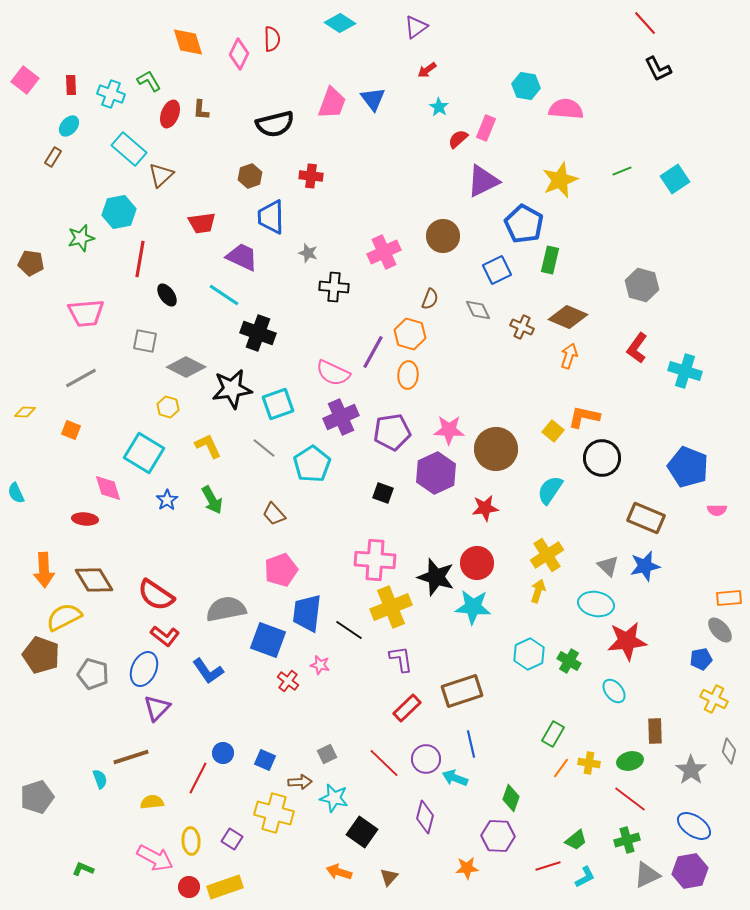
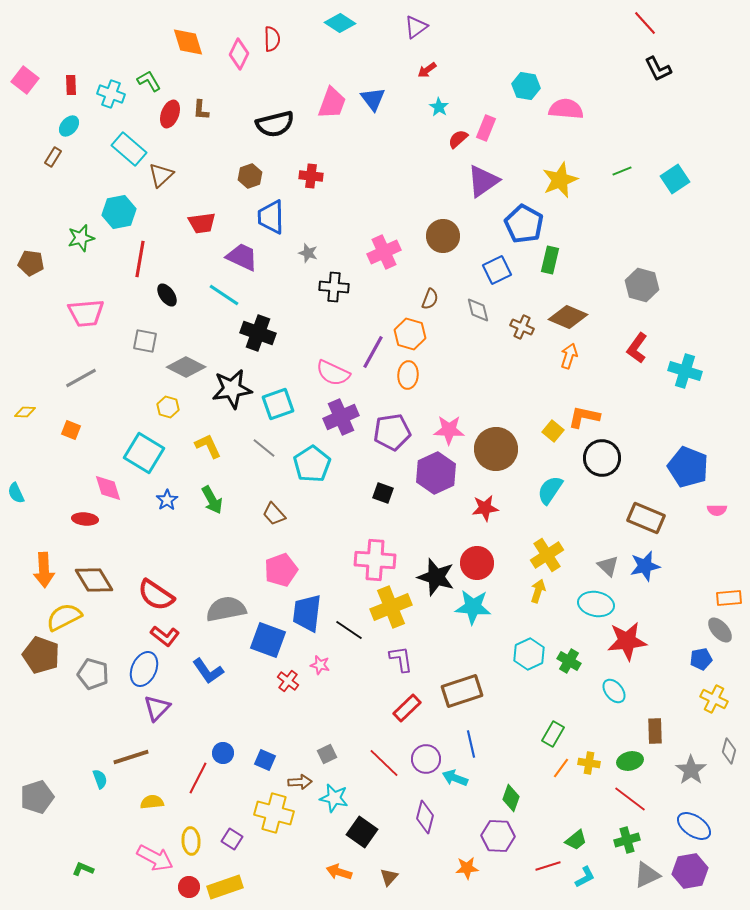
purple triangle at (483, 181): rotated 9 degrees counterclockwise
gray diamond at (478, 310): rotated 12 degrees clockwise
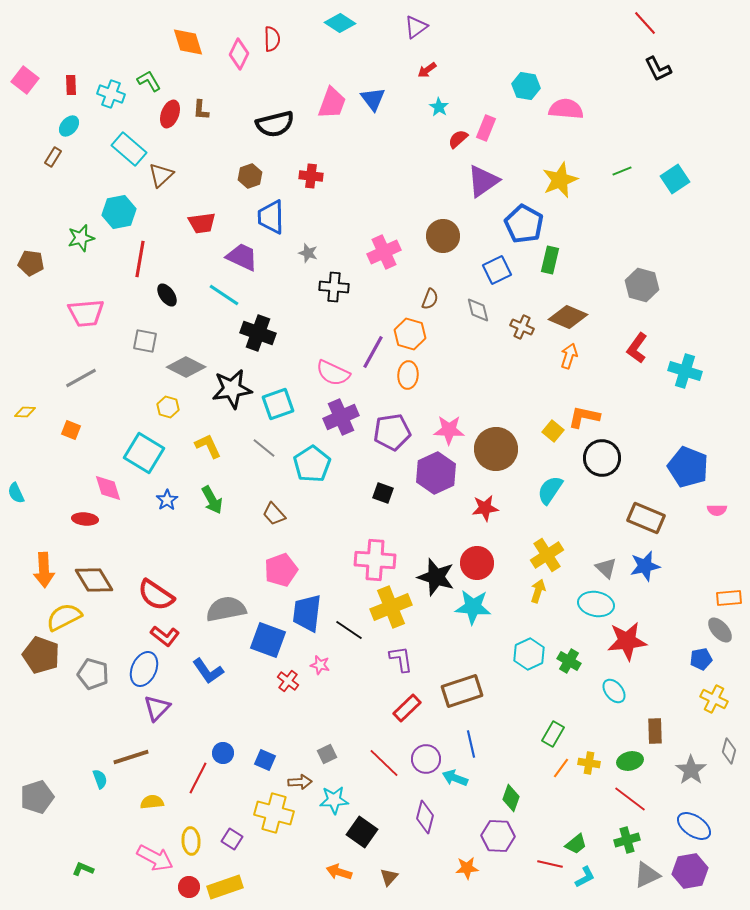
gray triangle at (608, 566): moved 2 px left, 2 px down
cyan star at (334, 798): moved 2 px down; rotated 16 degrees counterclockwise
green trapezoid at (576, 840): moved 4 px down
red line at (548, 866): moved 2 px right, 2 px up; rotated 30 degrees clockwise
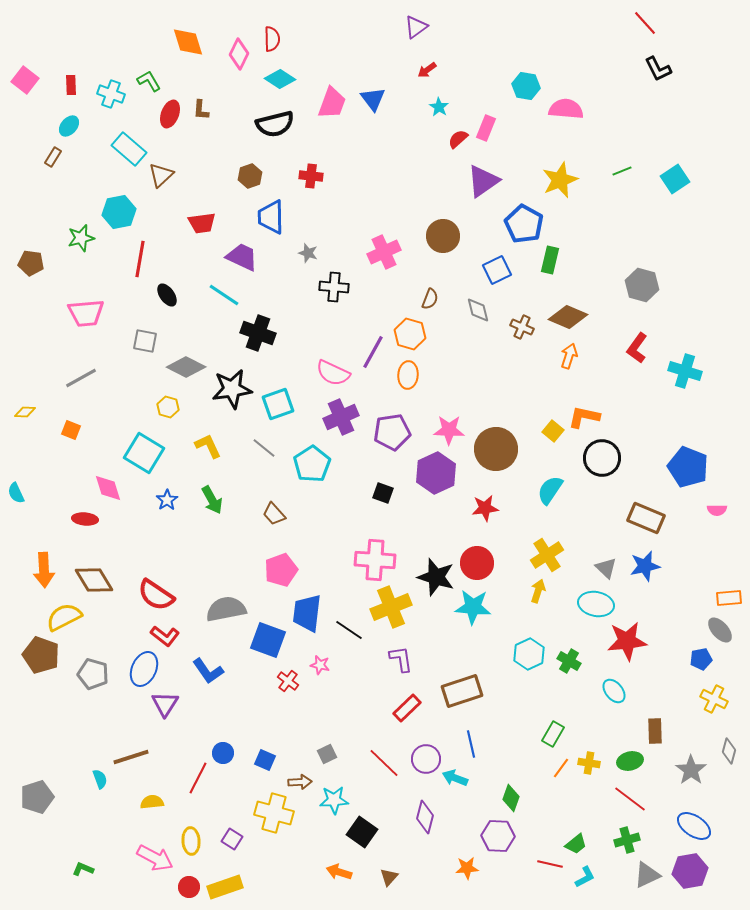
cyan diamond at (340, 23): moved 60 px left, 56 px down
purple triangle at (157, 708): moved 8 px right, 4 px up; rotated 12 degrees counterclockwise
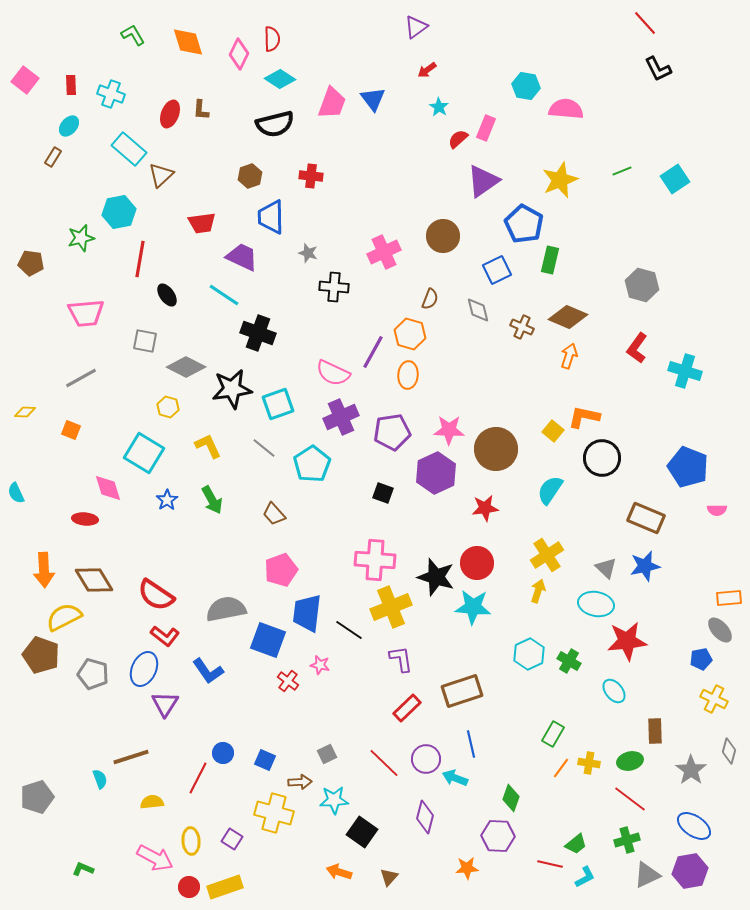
green L-shape at (149, 81): moved 16 px left, 46 px up
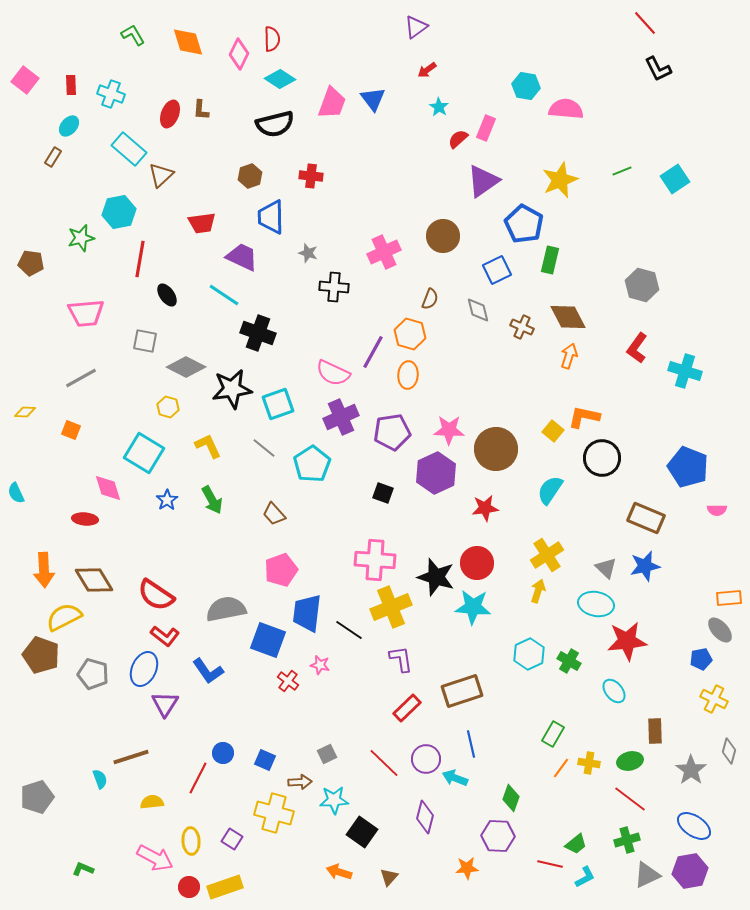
brown diamond at (568, 317): rotated 39 degrees clockwise
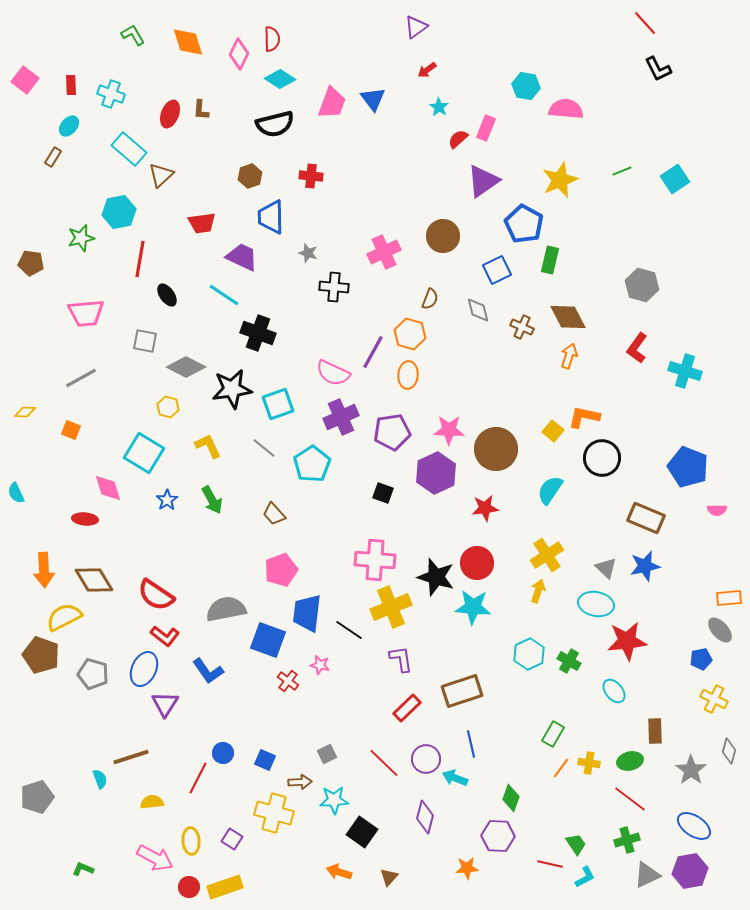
green trapezoid at (576, 844): rotated 85 degrees counterclockwise
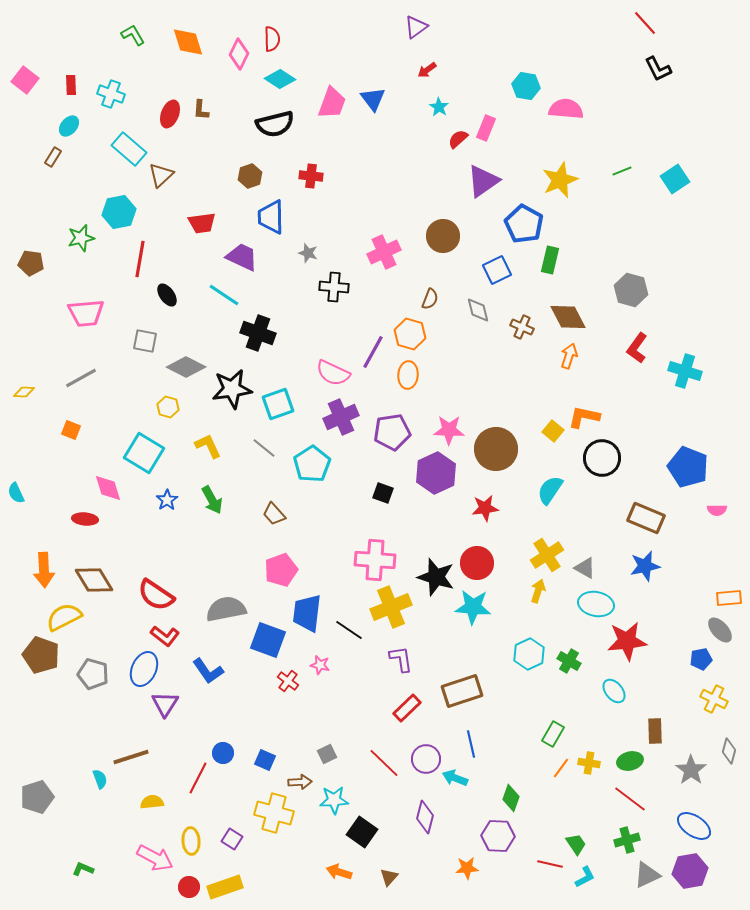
gray hexagon at (642, 285): moved 11 px left, 5 px down
yellow diamond at (25, 412): moved 1 px left, 20 px up
gray triangle at (606, 568): moved 21 px left; rotated 15 degrees counterclockwise
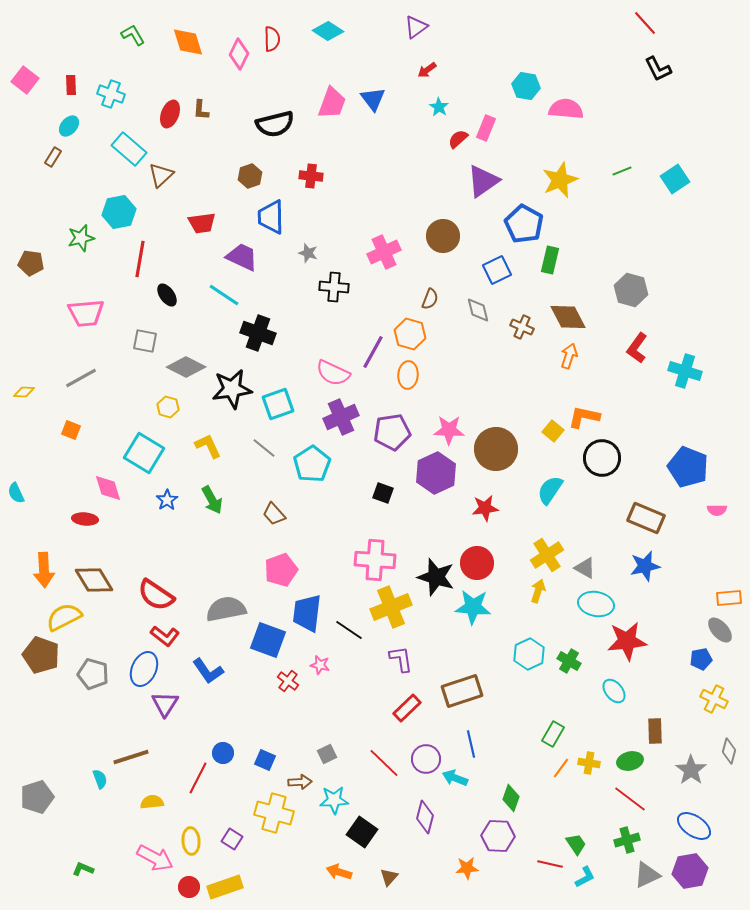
cyan diamond at (280, 79): moved 48 px right, 48 px up
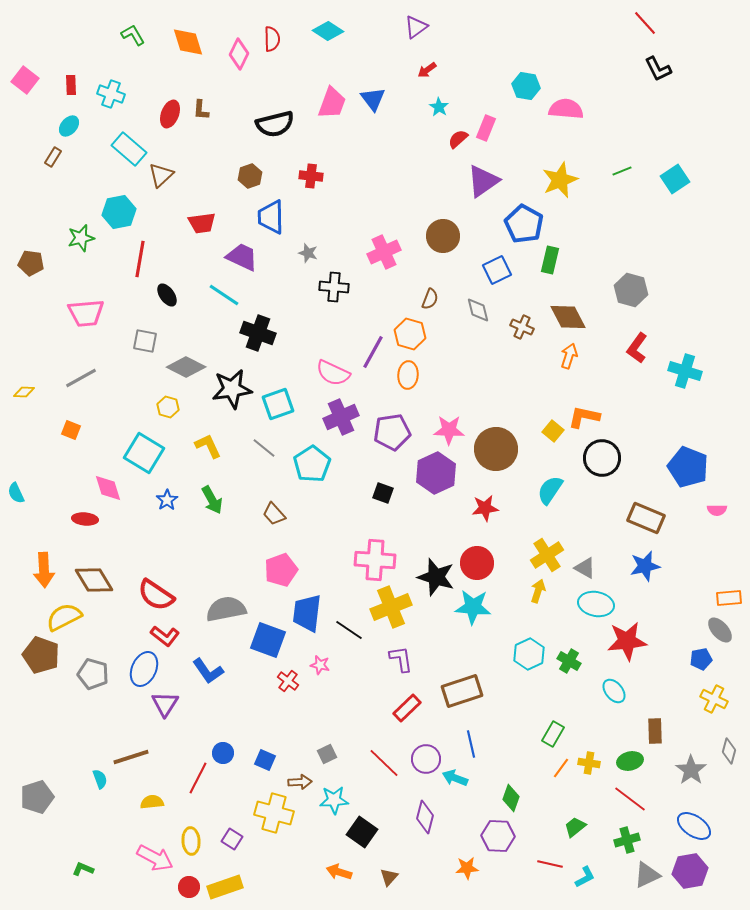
green trapezoid at (576, 844): moved 1 px left, 17 px up; rotated 95 degrees counterclockwise
